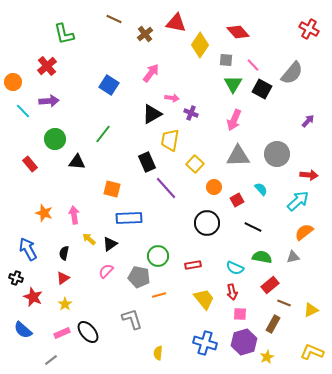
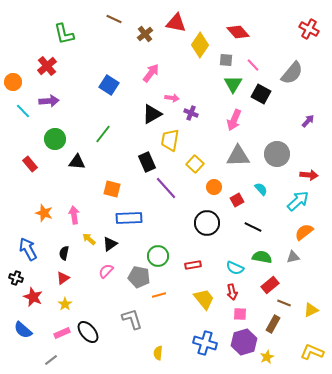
black square at (262, 89): moved 1 px left, 5 px down
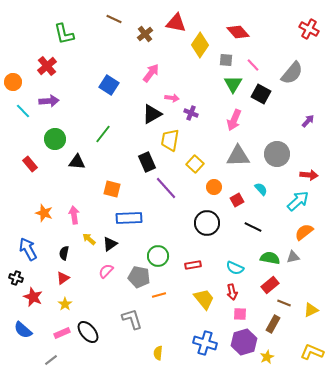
green semicircle at (262, 257): moved 8 px right, 1 px down
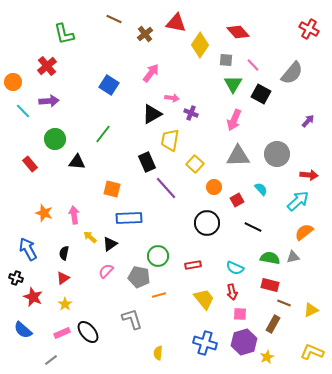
yellow arrow at (89, 239): moved 1 px right, 2 px up
red rectangle at (270, 285): rotated 54 degrees clockwise
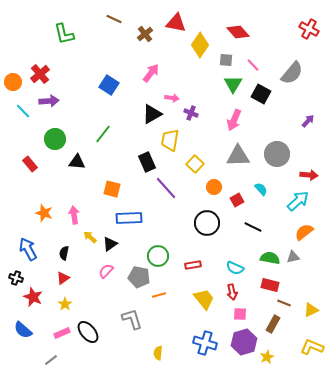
red cross at (47, 66): moved 7 px left, 8 px down
yellow L-shape at (312, 352): moved 5 px up
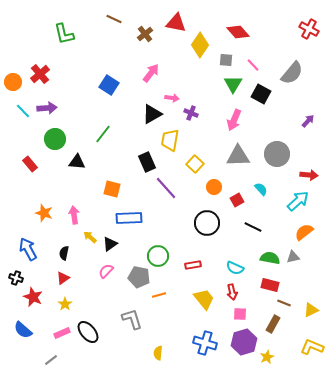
purple arrow at (49, 101): moved 2 px left, 7 px down
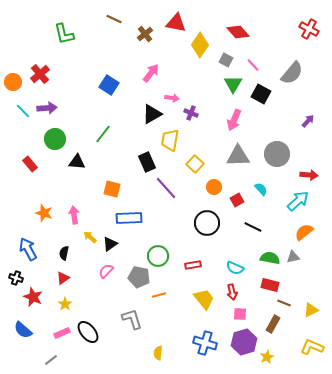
gray square at (226, 60): rotated 24 degrees clockwise
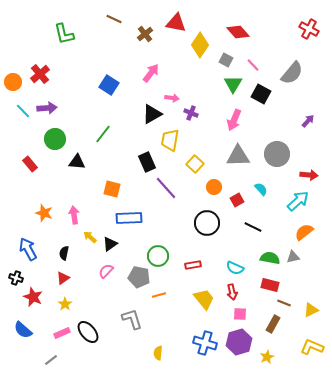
purple hexagon at (244, 342): moved 5 px left
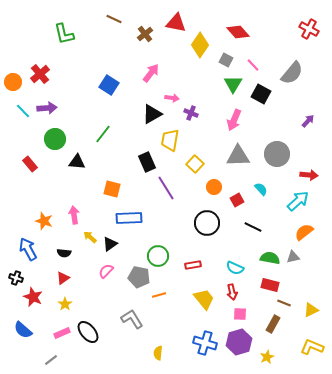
purple line at (166, 188): rotated 10 degrees clockwise
orange star at (44, 213): moved 8 px down
black semicircle at (64, 253): rotated 96 degrees counterclockwise
gray L-shape at (132, 319): rotated 15 degrees counterclockwise
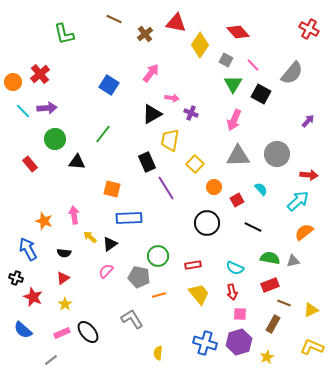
gray triangle at (293, 257): moved 4 px down
red rectangle at (270, 285): rotated 36 degrees counterclockwise
yellow trapezoid at (204, 299): moved 5 px left, 5 px up
